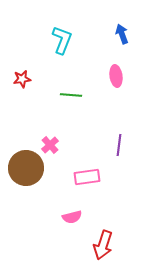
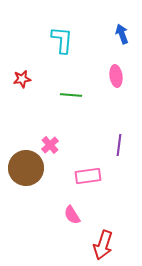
cyan L-shape: rotated 16 degrees counterclockwise
pink rectangle: moved 1 px right, 1 px up
pink semicircle: moved 2 px up; rotated 72 degrees clockwise
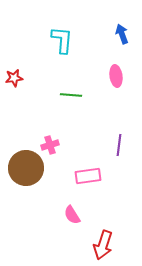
red star: moved 8 px left, 1 px up
pink cross: rotated 24 degrees clockwise
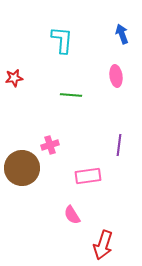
brown circle: moved 4 px left
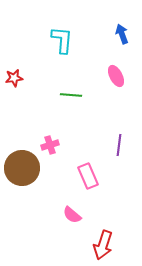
pink ellipse: rotated 20 degrees counterclockwise
pink rectangle: rotated 75 degrees clockwise
pink semicircle: rotated 18 degrees counterclockwise
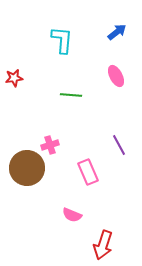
blue arrow: moved 5 px left, 2 px up; rotated 72 degrees clockwise
purple line: rotated 35 degrees counterclockwise
brown circle: moved 5 px right
pink rectangle: moved 4 px up
pink semicircle: rotated 18 degrees counterclockwise
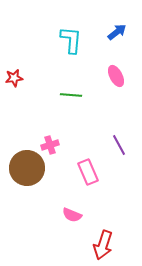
cyan L-shape: moved 9 px right
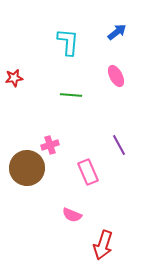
cyan L-shape: moved 3 px left, 2 px down
